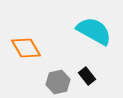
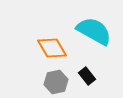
orange diamond: moved 26 px right
gray hexagon: moved 2 px left
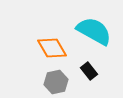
black rectangle: moved 2 px right, 5 px up
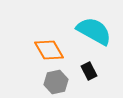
orange diamond: moved 3 px left, 2 px down
black rectangle: rotated 12 degrees clockwise
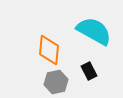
orange diamond: rotated 36 degrees clockwise
